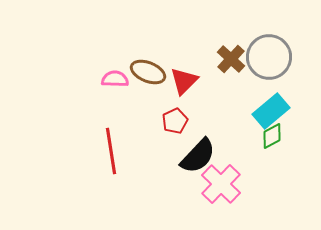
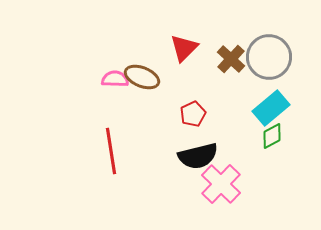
brown ellipse: moved 6 px left, 5 px down
red triangle: moved 33 px up
cyan rectangle: moved 3 px up
red pentagon: moved 18 px right, 7 px up
black semicircle: rotated 33 degrees clockwise
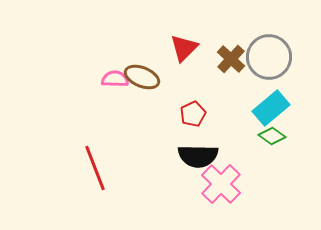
green diamond: rotated 64 degrees clockwise
red line: moved 16 px left, 17 px down; rotated 12 degrees counterclockwise
black semicircle: rotated 15 degrees clockwise
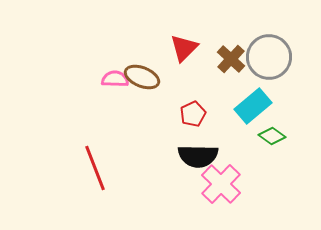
cyan rectangle: moved 18 px left, 2 px up
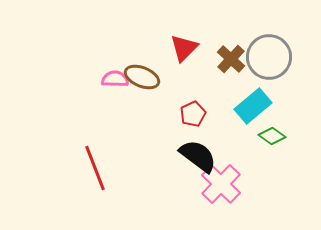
black semicircle: rotated 144 degrees counterclockwise
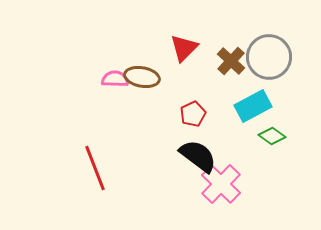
brown cross: moved 2 px down
brown ellipse: rotated 12 degrees counterclockwise
cyan rectangle: rotated 12 degrees clockwise
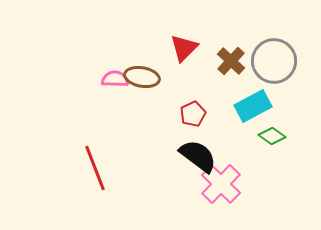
gray circle: moved 5 px right, 4 px down
